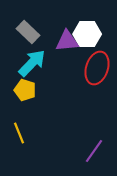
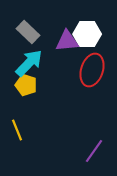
cyan arrow: moved 3 px left
red ellipse: moved 5 px left, 2 px down
yellow pentagon: moved 1 px right, 5 px up
yellow line: moved 2 px left, 3 px up
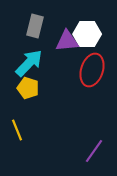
gray rectangle: moved 7 px right, 6 px up; rotated 60 degrees clockwise
yellow pentagon: moved 2 px right, 3 px down
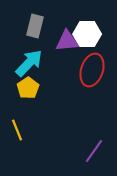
yellow pentagon: rotated 20 degrees clockwise
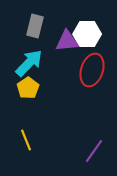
yellow line: moved 9 px right, 10 px down
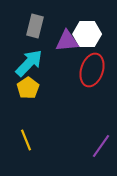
purple line: moved 7 px right, 5 px up
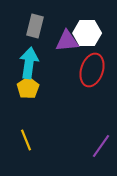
white hexagon: moved 1 px up
cyan arrow: rotated 36 degrees counterclockwise
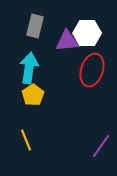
cyan arrow: moved 5 px down
yellow pentagon: moved 5 px right, 7 px down
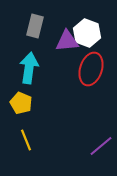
white hexagon: rotated 20 degrees clockwise
red ellipse: moved 1 px left, 1 px up
yellow pentagon: moved 12 px left, 8 px down; rotated 15 degrees counterclockwise
purple line: rotated 15 degrees clockwise
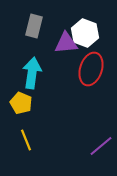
gray rectangle: moved 1 px left
white hexagon: moved 2 px left
purple triangle: moved 1 px left, 2 px down
cyan arrow: moved 3 px right, 5 px down
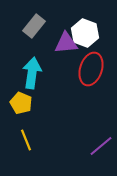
gray rectangle: rotated 25 degrees clockwise
